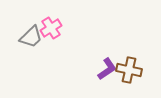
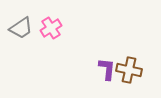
gray trapezoid: moved 10 px left, 9 px up; rotated 10 degrees clockwise
purple L-shape: rotated 50 degrees counterclockwise
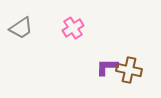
pink cross: moved 22 px right
purple L-shape: moved 2 px up; rotated 95 degrees counterclockwise
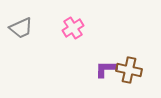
gray trapezoid: rotated 10 degrees clockwise
purple L-shape: moved 1 px left, 2 px down
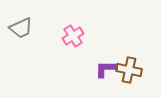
pink cross: moved 8 px down
